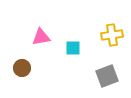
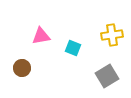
pink triangle: moved 1 px up
cyan square: rotated 21 degrees clockwise
gray square: rotated 10 degrees counterclockwise
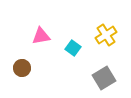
yellow cross: moved 6 px left; rotated 25 degrees counterclockwise
cyan square: rotated 14 degrees clockwise
gray square: moved 3 px left, 2 px down
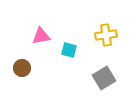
yellow cross: rotated 25 degrees clockwise
cyan square: moved 4 px left, 2 px down; rotated 21 degrees counterclockwise
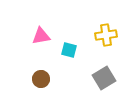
brown circle: moved 19 px right, 11 px down
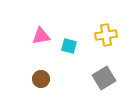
cyan square: moved 4 px up
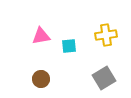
cyan square: rotated 21 degrees counterclockwise
